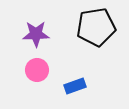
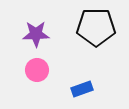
black pentagon: rotated 9 degrees clockwise
blue rectangle: moved 7 px right, 3 px down
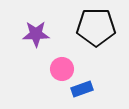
pink circle: moved 25 px right, 1 px up
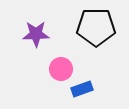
pink circle: moved 1 px left
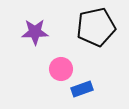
black pentagon: rotated 12 degrees counterclockwise
purple star: moved 1 px left, 2 px up
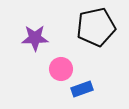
purple star: moved 6 px down
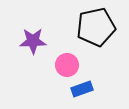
purple star: moved 2 px left, 3 px down
pink circle: moved 6 px right, 4 px up
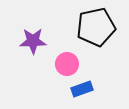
pink circle: moved 1 px up
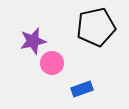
purple star: rotated 12 degrees counterclockwise
pink circle: moved 15 px left, 1 px up
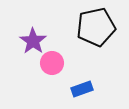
purple star: rotated 24 degrees counterclockwise
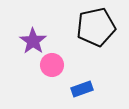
pink circle: moved 2 px down
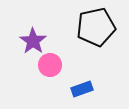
pink circle: moved 2 px left
